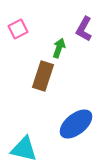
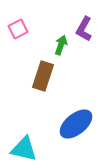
green arrow: moved 2 px right, 3 px up
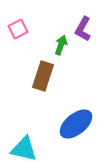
purple L-shape: moved 1 px left
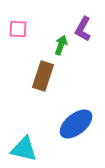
pink square: rotated 30 degrees clockwise
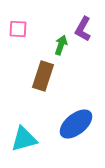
cyan triangle: moved 10 px up; rotated 28 degrees counterclockwise
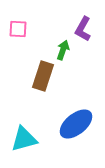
green arrow: moved 2 px right, 5 px down
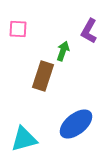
purple L-shape: moved 6 px right, 2 px down
green arrow: moved 1 px down
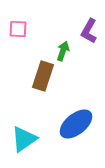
cyan triangle: rotated 20 degrees counterclockwise
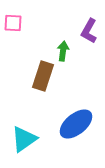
pink square: moved 5 px left, 6 px up
green arrow: rotated 12 degrees counterclockwise
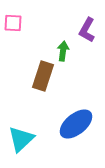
purple L-shape: moved 2 px left, 1 px up
cyan triangle: moved 3 px left; rotated 8 degrees counterclockwise
